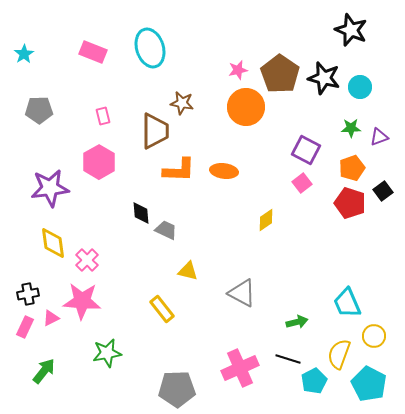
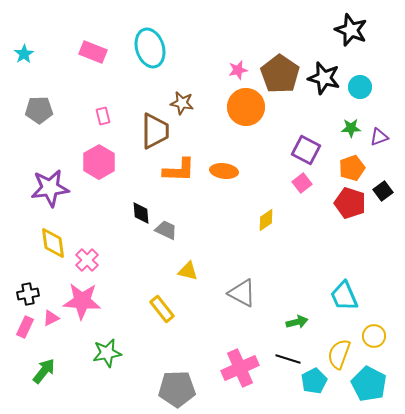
cyan trapezoid at (347, 303): moved 3 px left, 7 px up
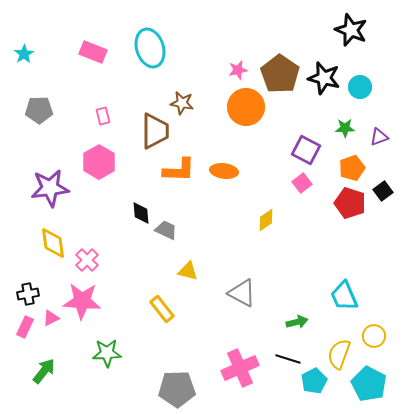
green star at (351, 128): moved 6 px left
green star at (107, 353): rotated 8 degrees clockwise
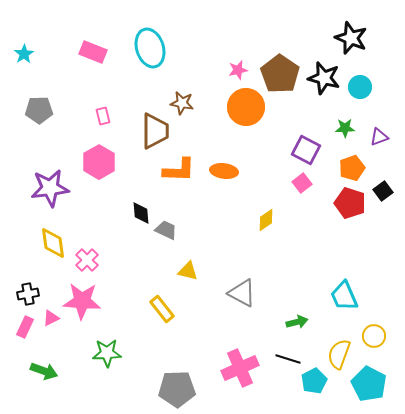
black star at (351, 30): moved 8 px down
green arrow at (44, 371): rotated 72 degrees clockwise
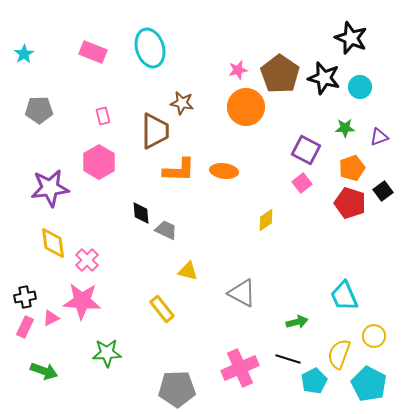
black cross at (28, 294): moved 3 px left, 3 px down
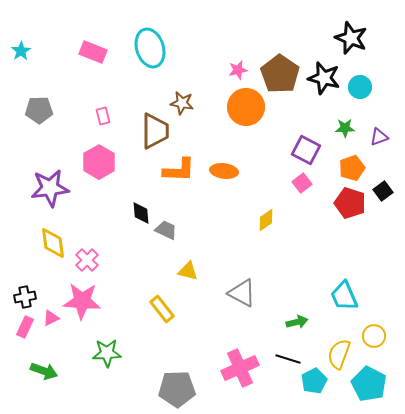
cyan star at (24, 54): moved 3 px left, 3 px up
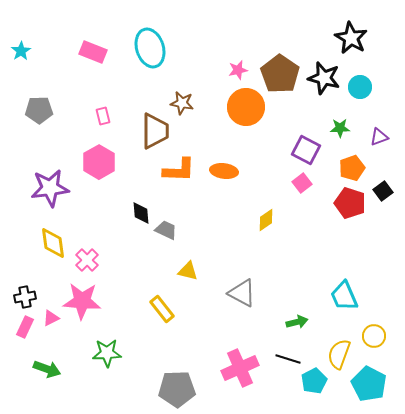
black star at (351, 38): rotated 8 degrees clockwise
green star at (345, 128): moved 5 px left
green arrow at (44, 371): moved 3 px right, 2 px up
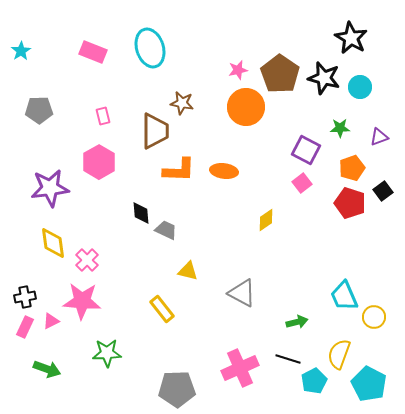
pink triangle at (51, 318): moved 3 px down
yellow circle at (374, 336): moved 19 px up
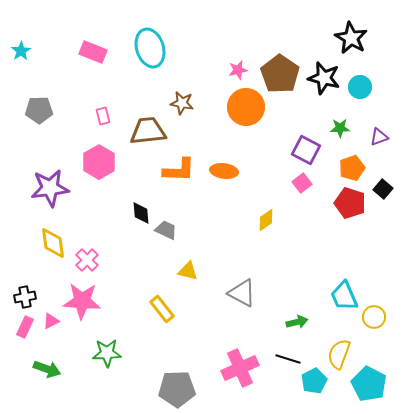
brown trapezoid at (155, 131): moved 7 px left; rotated 96 degrees counterclockwise
black square at (383, 191): moved 2 px up; rotated 12 degrees counterclockwise
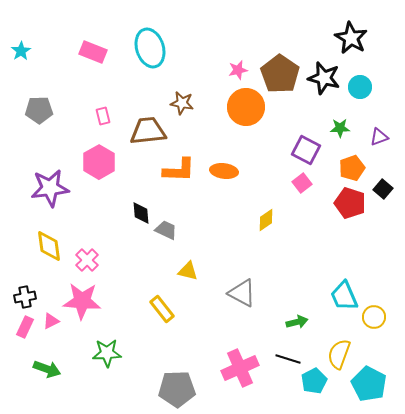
yellow diamond at (53, 243): moved 4 px left, 3 px down
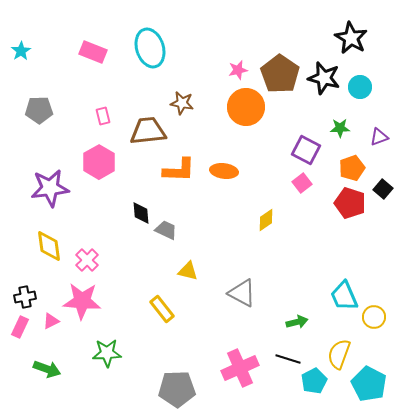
pink rectangle at (25, 327): moved 5 px left
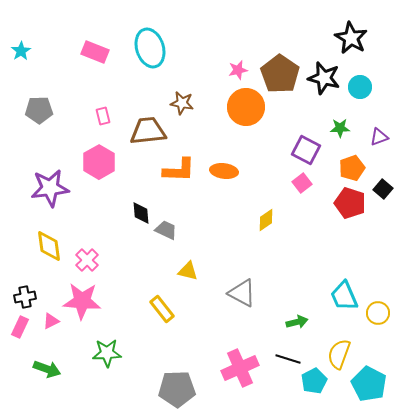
pink rectangle at (93, 52): moved 2 px right
yellow circle at (374, 317): moved 4 px right, 4 px up
